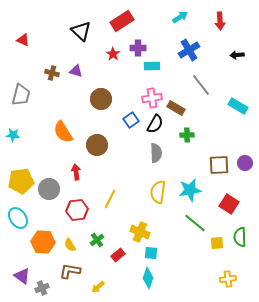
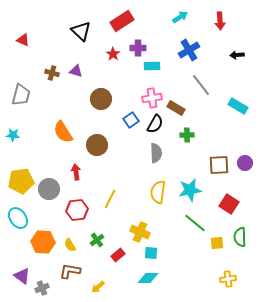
cyan diamond at (148, 278): rotated 70 degrees clockwise
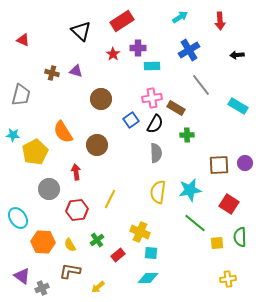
yellow pentagon at (21, 181): moved 14 px right, 29 px up; rotated 20 degrees counterclockwise
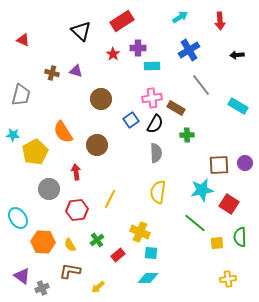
cyan star at (190, 190): moved 12 px right
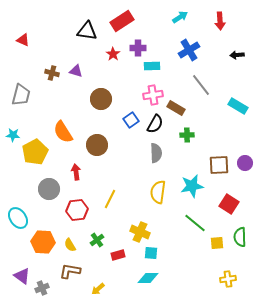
black triangle at (81, 31): moved 6 px right; rotated 35 degrees counterclockwise
pink cross at (152, 98): moved 1 px right, 3 px up
cyan star at (202, 190): moved 10 px left, 4 px up
red rectangle at (118, 255): rotated 24 degrees clockwise
yellow arrow at (98, 287): moved 2 px down
